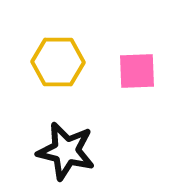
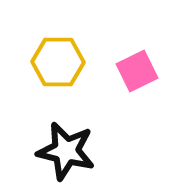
pink square: rotated 24 degrees counterclockwise
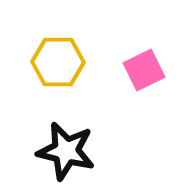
pink square: moved 7 px right, 1 px up
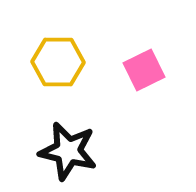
black star: moved 2 px right
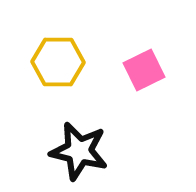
black star: moved 11 px right
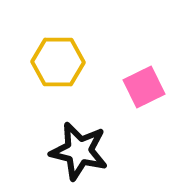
pink square: moved 17 px down
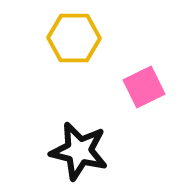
yellow hexagon: moved 16 px right, 24 px up
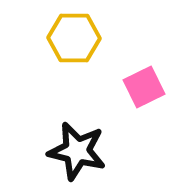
black star: moved 2 px left
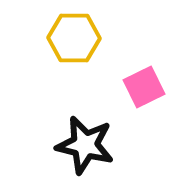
black star: moved 8 px right, 6 px up
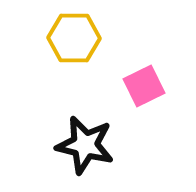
pink square: moved 1 px up
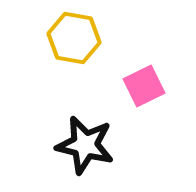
yellow hexagon: rotated 9 degrees clockwise
